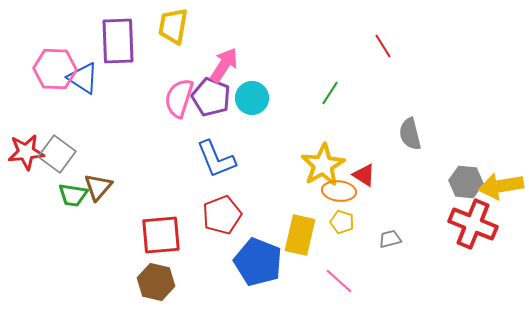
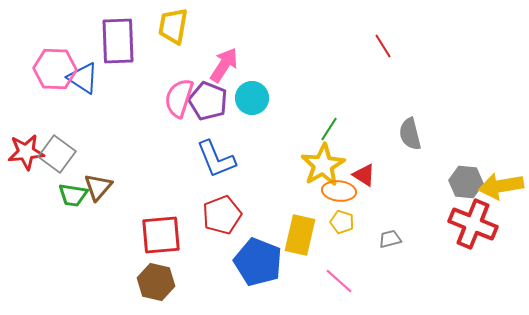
green line: moved 1 px left, 36 px down
purple pentagon: moved 3 px left, 4 px down
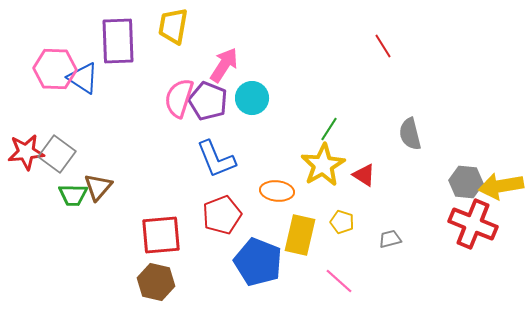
orange ellipse: moved 62 px left
green trapezoid: rotated 8 degrees counterclockwise
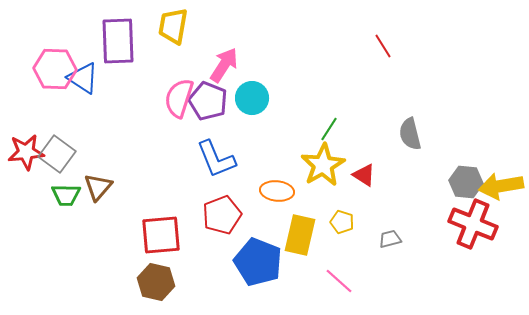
green trapezoid: moved 7 px left
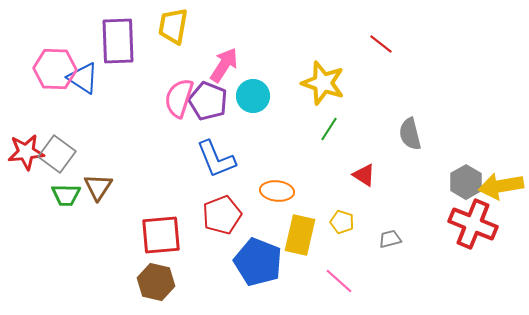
red line: moved 2 px left, 2 px up; rotated 20 degrees counterclockwise
cyan circle: moved 1 px right, 2 px up
yellow star: moved 82 px up; rotated 24 degrees counterclockwise
gray hexagon: rotated 24 degrees clockwise
brown triangle: rotated 8 degrees counterclockwise
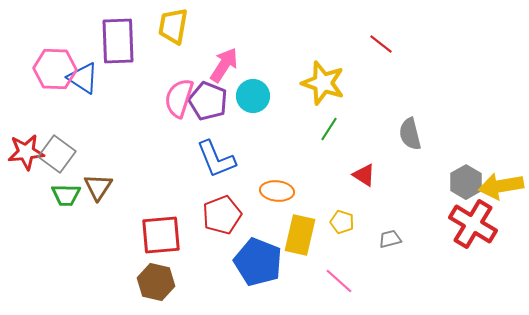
red cross: rotated 9 degrees clockwise
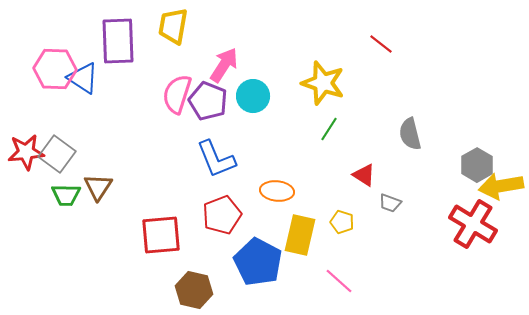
pink semicircle: moved 2 px left, 4 px up
gray hexagon: moved 11 px right, 17 px up
gray trapezoid: moved 36 px up; rotated 145 degrees counterclockwise
blue pentagon: rotated 6 degrees clockwise
brown hexagon: moved 38 px right, 8 px down
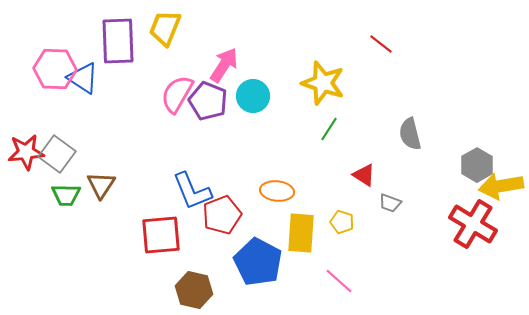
yellow trapezoid: moved 8 px left, 2 px down; rotated 12 degrees clockwise
pink semicircle: rotated 12 degrees clockwise
blue L-shape: moved 24 px left, 32 px down
brown triangle: moved 3 px right, 2 px up
yellow rectangle: moved 1 px right, 2 px up; rotated 9 degrees counterclockwise
